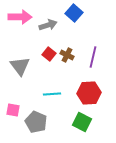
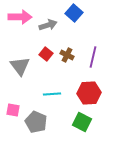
red square: moved 3 px left
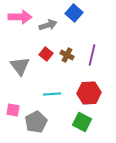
purple line: moved 1 px left, 2 px up
gray pentagon: rotated 20 degrees clockwise
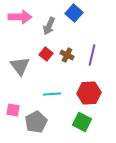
gray arrow: moved 1 px right, 1 px down; rotated 132 degrees clockwise
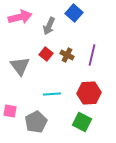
pink arrow: rotated 15 degrees counterclockwise
pink square: moved 3 px left, 1 px down
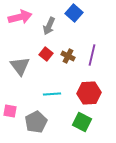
brown cross: moved 1 px right, 1 px down
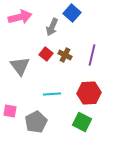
blue square: moved 2 px left
gray arrow: moved 3 px right, 1 px down
brown cross: moved 3 px left, 1 px up
